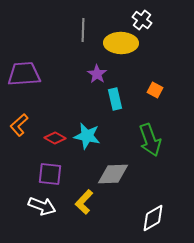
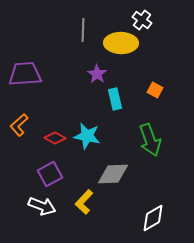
purple trapezoid: moved 1 px right
purple square: rotated 35 degrees counterclockwise
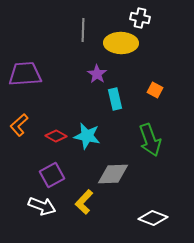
white cross: moved 2 px left, 2 px up; rotated 24 degrees counterclockwise
red diamond: moved 1 px right, 2 px up
purple square: moved 2 px right, 1 px down
white diamond: rotated 52 degrees clockwise
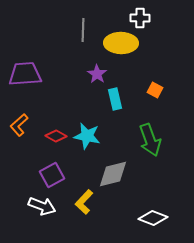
white cross: rotated 12 degrees counterclockwise
gray diamond: rotated 12 degrees counterclockwise
